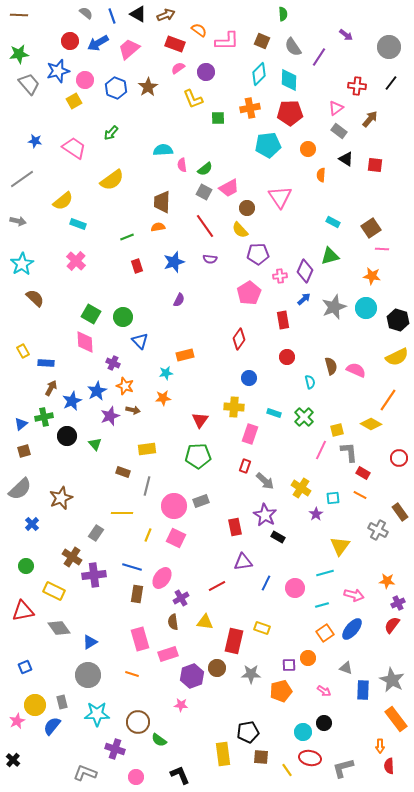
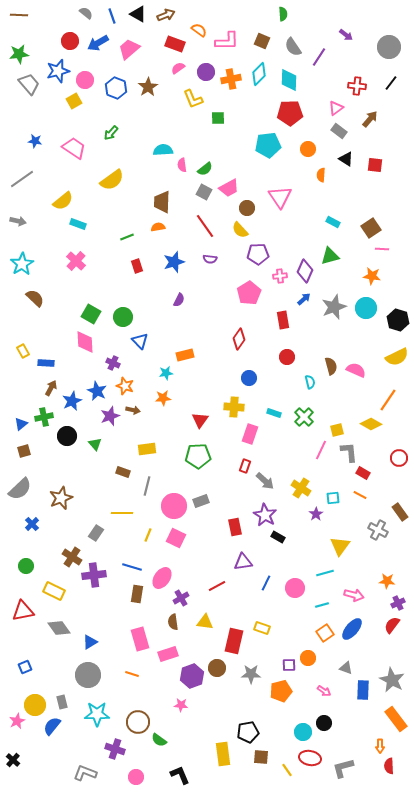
orange cross at (250, 108): moved 19 px left, 29 px up
blue star at (97, 391): rotated 18 degrees counterclockwise
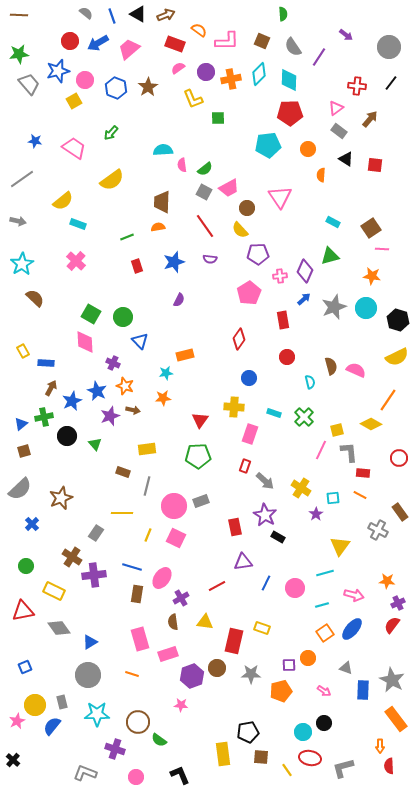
red rectangle at (363, 473): rotated 24 degrees counterclockwise
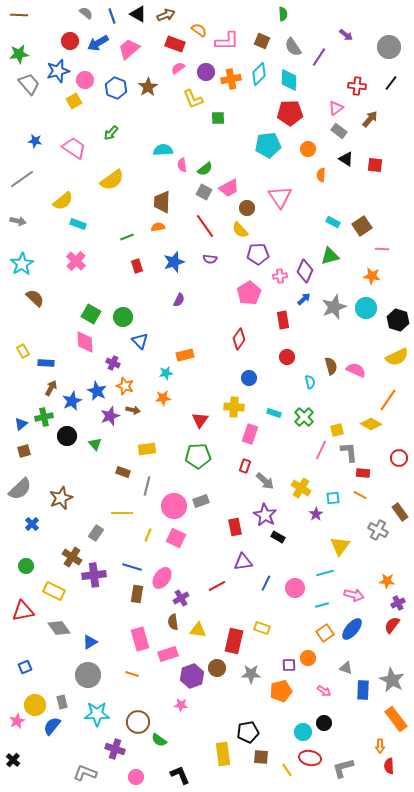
brown square at (371, 228): moved 9 px left, 2 px up
yellow triangle at (205, 622): moved 7 px left, 8 px down
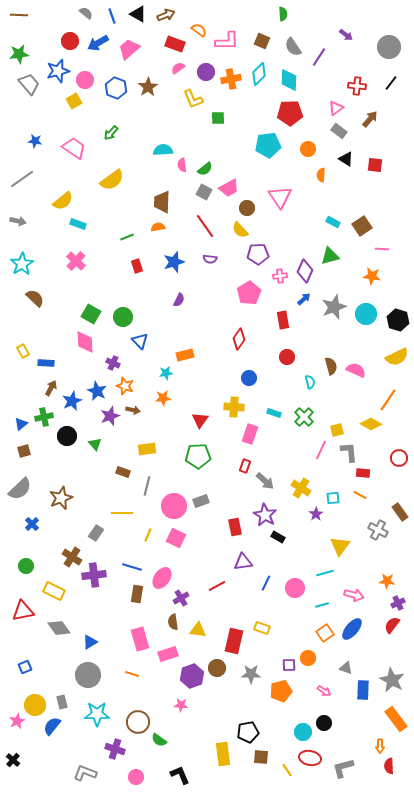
cyan circle at (366, 308): moved 6 px down
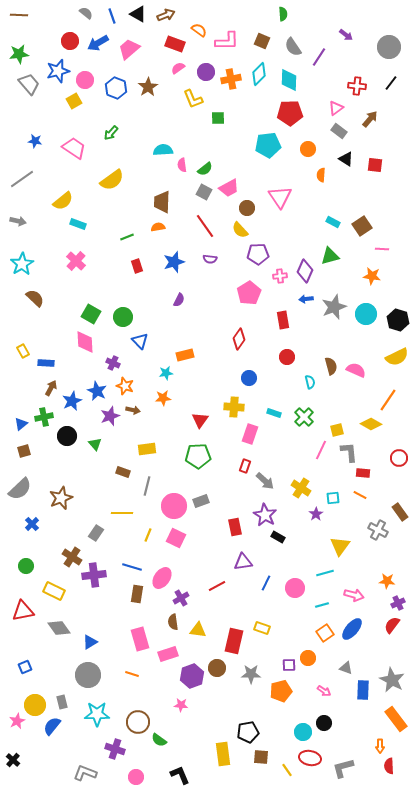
blue arrow at (304, 299): moved 2 px right; rotated 144 degrees counterclockwise
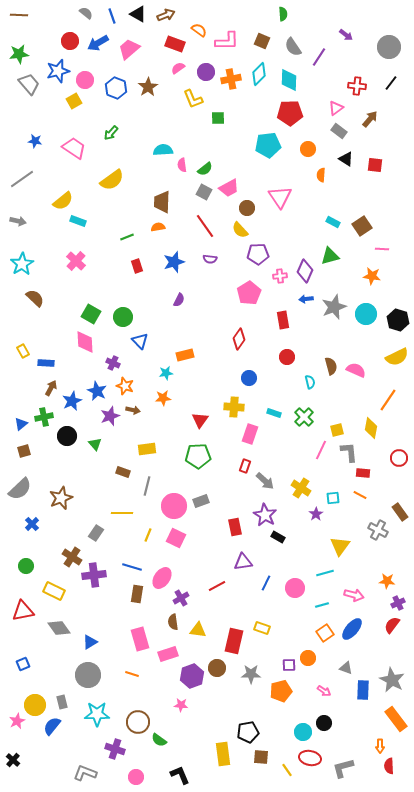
cyan rectangle at (78, 224): moved 3 px up
yellow diamond at (371, 424): moved 4 px down; rotated 70 degrees clockwise
blue square at (25, 667): moved 2 px left, 3 px up
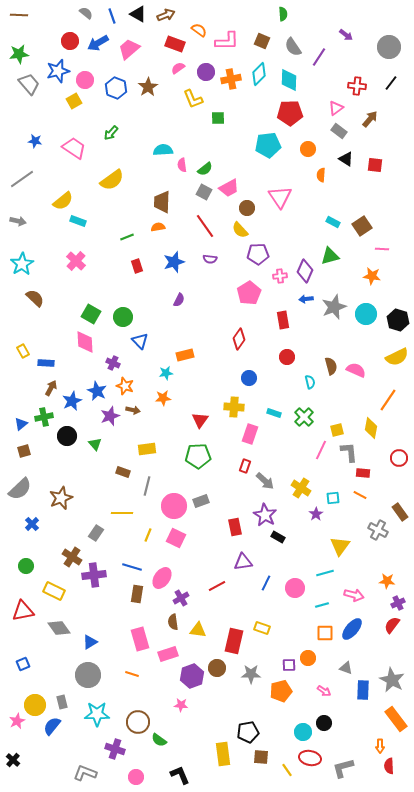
orange square at (325, 633): rotated 36 degrees clockwise
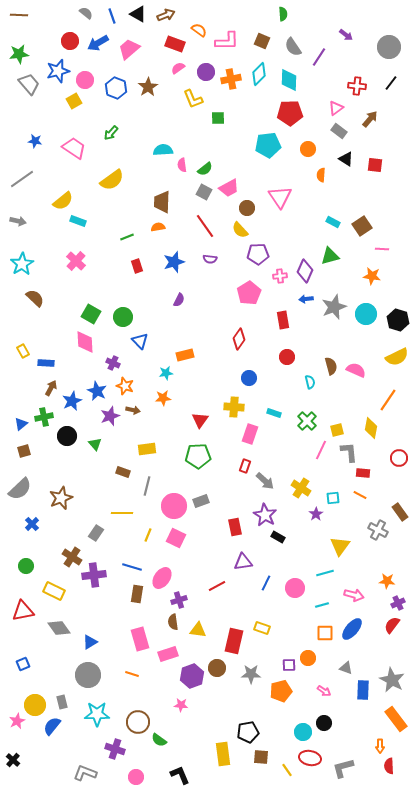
green cross at (304, 417): moved 3 px right, 4 px down
purple cross at (181, 598): moved 2 px left, 2 px down; rotated 14 degrees clockwise
